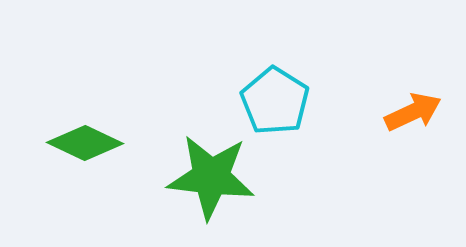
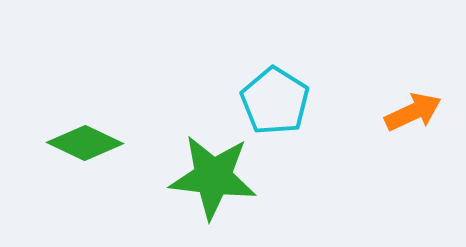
green star: moved 2 px right
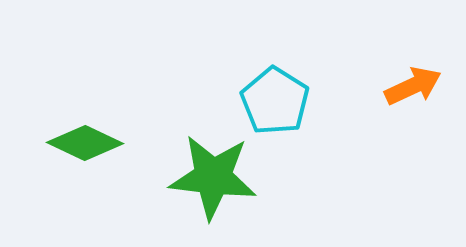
orange arrow: moved 26 px up
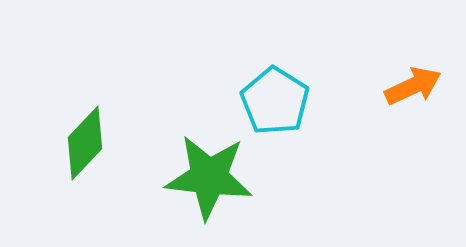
green diamond: rotated 72 degrees counterclockwise
green star: moved 4 px left
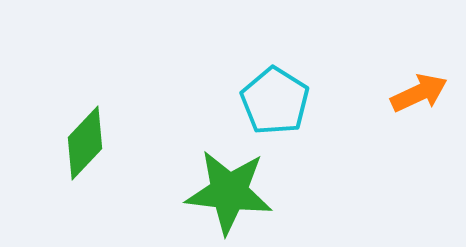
orange arrow: moved 6 px right, 7 px down
green star: moved 20 px right, 15 px down
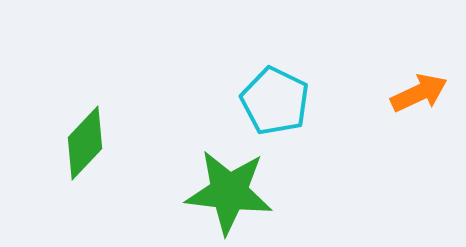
cyan pentagon: rotated 6 degrees counterclockwise
